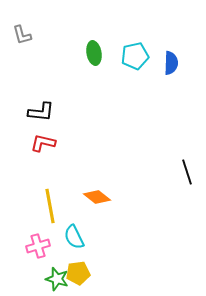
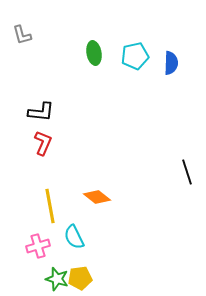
red L-shape: rotated 100 degrees clockwise
yellow pentagon: moved 2 px right, 5 px down
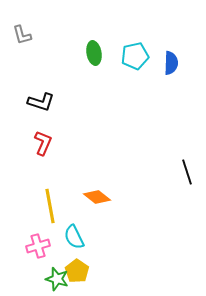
black L-shape: moved 10 px up; rotated 12 degrees clockwise
yellow pentagon: moved 3 px left, 7 px up; rotated 30 degrees counterclockwise
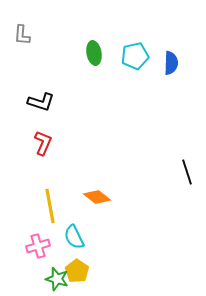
gray L-shape: rotated 20 degrees clockwise
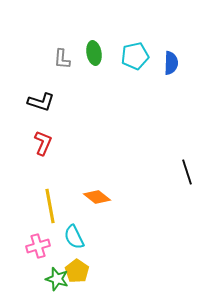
gray L-shape: moved 40 px right, 24 px down
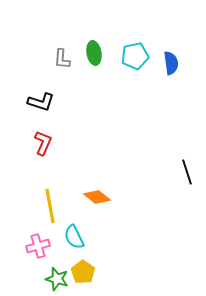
blue semicircle: rotated 10 degrees counterclockwise
yellow pentagon: moved 6 px right, 1 px down
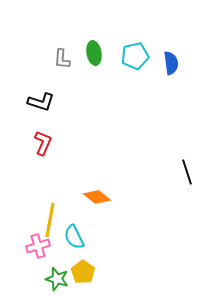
yellow line: moved 14 px down; rotated 20 degrees clockwise
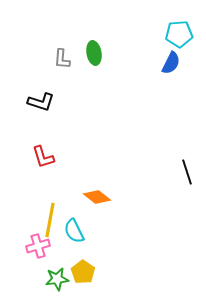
cyan pentagon: moved 44 px right, 22 px up; rotated 8 degrees clockwise
blue semicircle: rotated 35 degrees clockwise
red L-shape: moved 14 px down; rotated 140 degrees clockwise
cyan semicircle: moved 6 px up
green star: rotated 25 degrees counterclockwise
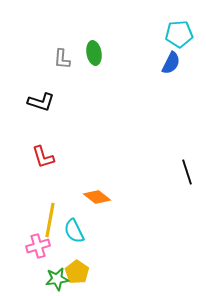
yellow pentagon: moved 6 px left
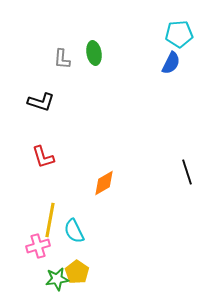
orange diamond: moved 7 px right, 14 px up; rotated 68 degrees counterclockwise
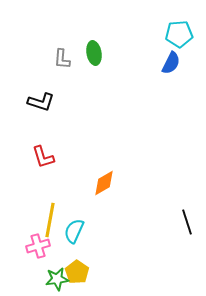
black line: moved 50 px down
cyan semicircle: rotated 50 degrees clockwise
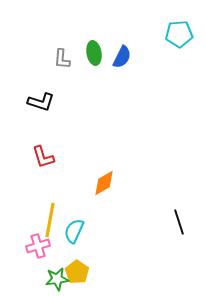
blue semicircle: moved 49 px left, 6 px up
black line: moved 8 px left
